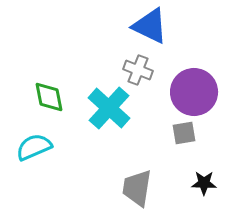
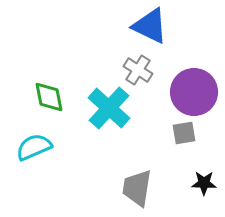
gray cross: rotated 12 degrees clockwise
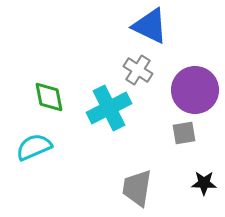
purple circle: moved 1 px right, 2 px up
cyan cross: rotated 21 degrees clockwise
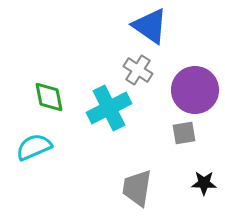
blue triangle: rotated 9 degrees clockwise
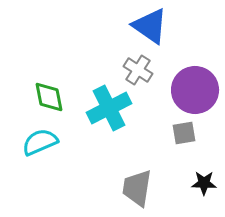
cyan semicircle: moved 6 px right, 5 px up
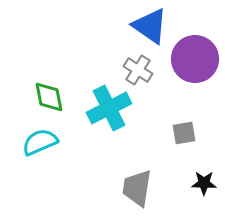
purple circle: moved 31 px up
